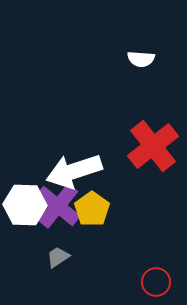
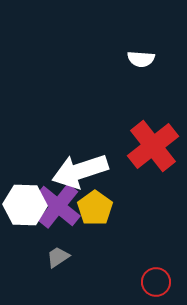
white arrow: moved 6 px right
yellow pentagon: moved 3 px right, 1 px up
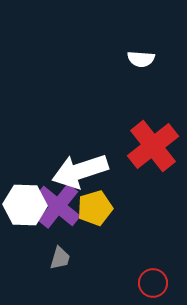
yellow pentagon: rotated 20 degrees clockwise
gray trapezoid: moved 2 px right, 1 px down; rotated 140 degrees clockwise
red circle: moved 3 px left, 1 px down
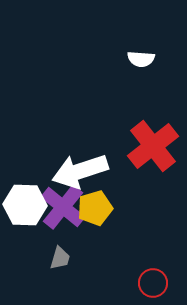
purple cross: moved 5 px right, 1 px down
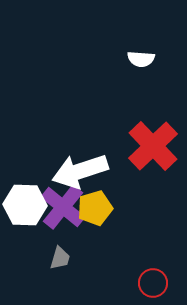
red cross: rotated 6 degrees counterclockwise
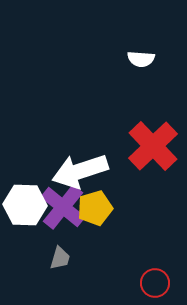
red circle: moved 2 px right
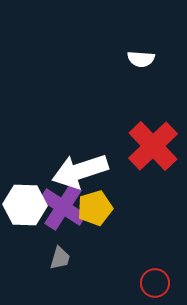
purple cross: rotated 6 degrees counterclockwise
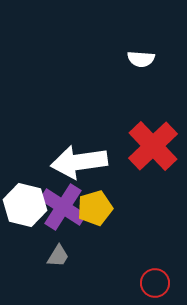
white arrow: moved 1 px left, 9 px up; rotated 10 degrees clockwise
white hexagon: rotated 12 degrees clockwise
gray trapezoid: moved 2 px left, 2 px up; rotated 15 degrees clockwise
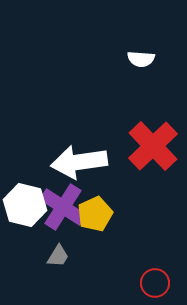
yellow pentagon: moved 6 px down; rotated 8 degrees counterclockwise
